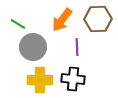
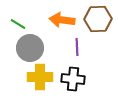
orange arrow: rotated 60 degrees clockwise
gray circle: moved 3 px left, 1 px down
yellow cross: moved 3 px up
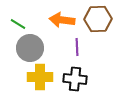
black cross: moved 2 px right
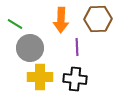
orange arrow: moved 1 px left; rotated 95 degrees counterclockwise
green line: moved 3 px left
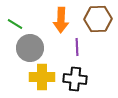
yellow cross: moved 2 px right
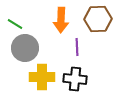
gray circle: moved 5 px left
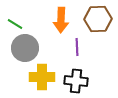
black cross: moved 1 px right, 2 px down
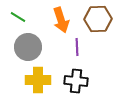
orange arrow: rotated 20 degrees counterclockwise
green line: moved 3 px right, 7 px up
gray circle: moved 3 px right, 1 px up
yellow cross: moved 4 px left, 3 px down
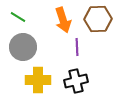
orange arrow: moved 2 px right
gray circle: moved 5 px left
black cross: rotated 20 degrees counterclockwise
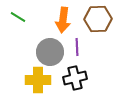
orange arrow: rotated 25 degrees clockwise
gray circle: moved 27 px right, 5 px down
black cross: moved 1 px left, 3 px up
